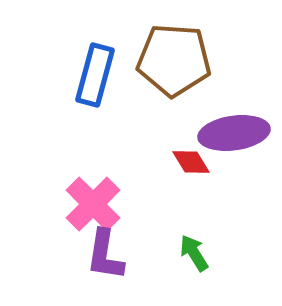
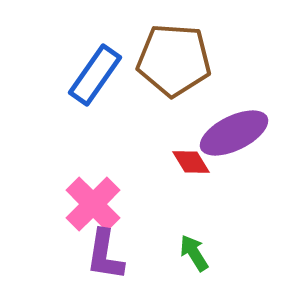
blue rectangle: rotated 20 degrees clockwise
purple ellipse: rotated 18 degrees counterclockwise
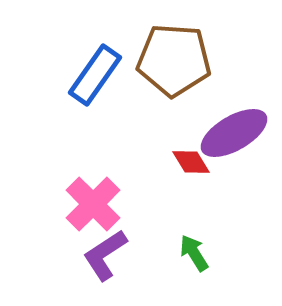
purple ellipse: rotated 4 degrees counterclockwise
purple L-shape: rotated 48 degrees clockwise
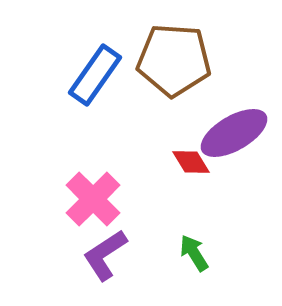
pink cross: moved 5 px up
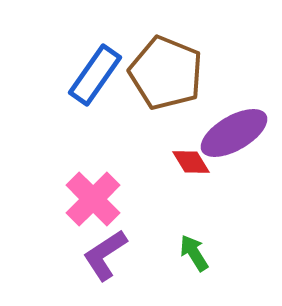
brown pentagon: moved 8 px left, 13 px down; rotated 18 degrees clockwise
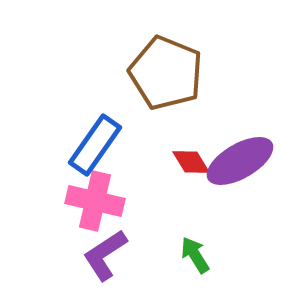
blue rectangle: moved 70 px down
purple ellipse: moved 6 px right, 28 px down
pink cross: moved 2 px right, 2 px down; rotated 32 degrees counterclockwise
green arrow: moved 1 px right, 2 px down
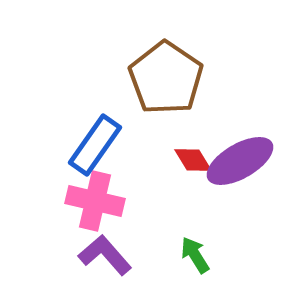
brown pentagon: moved 5 px down; rotated 12 degrees clockwise
red diamond: moved 2 px right, 2 px up
purple L-shape: rotated 82 degrees clockwise
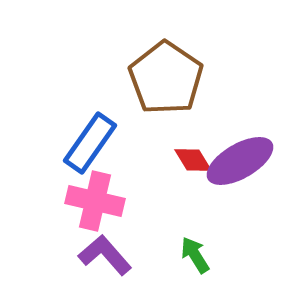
blue rectangle: moved 5 px left, 2 px up
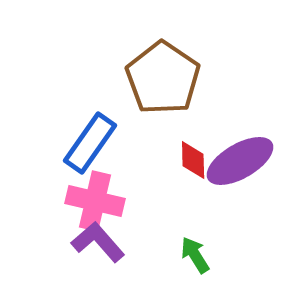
brown pentagon: moved 3 px left
red diamond: rotated 30 degrees clockwise
purple L-shape: moved 7 px left, 13 px up
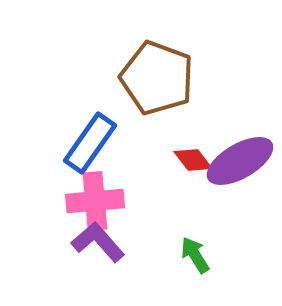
brown pentagon: moved 6 px left; rotated 14 degrees counterclockwise
red diamond: rotated 36 degrees counterclockwise
pink cross: rotated 18 degrees counterclockwise
